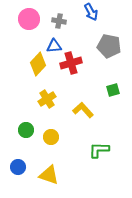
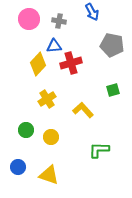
blue arrow: moved 1 px right
gray pentagon: moved 3 px right, 1 px up
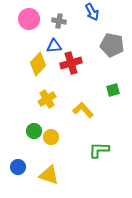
green circle: moved 8 px right, 1 px down
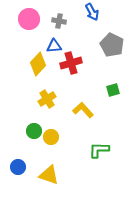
gray pentagon: rotated 15 degrees clockwise
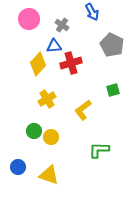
gray cross: moved 3 px right, 4 px down; rotated 24 degrees clockwise
yellow L-shape: rotated 85 degrees counterclockwise
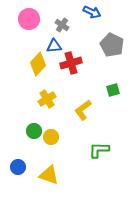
blue arrow: rotated 36 degrees counterclockwise
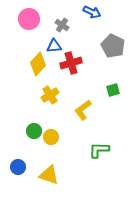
gray pentagon: moved 1 px right, 1 px down
yellow cross: moved 3 px right, 4 px up
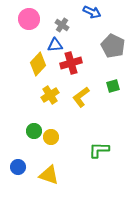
blue triangle: moved 1 px right, 1 px up
green square: moved 4 px up
yellow L-shape: moved 2 px left, 13 px up
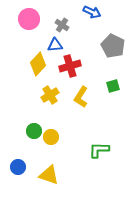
red cross: moved 1 px left, 3 px down
yellow L-shape: rotated 20 degrees counterclockwise
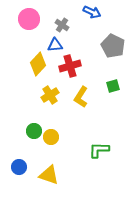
blue circle: moved 1 px right
